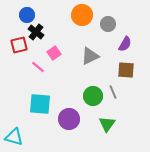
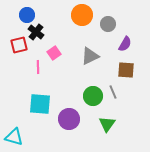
pink line: rotated 48 degrees clockwise
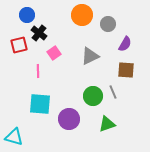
black cross: moved 3 px right, 1 px down
pink line: moved 4 px down
green triangle: rotated 36 degrees clockwise
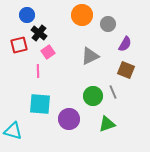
pink square: moved 6 px left, 1 px up
brown square: rotated 18 degrees clockwise
cyan triangle: moved 1 px left, 6 px up
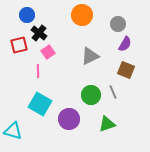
gray circle: moved 10 px right
green circle: moved 2 px left, 1 px up
cyan square: rotated 25 degrees clockwise
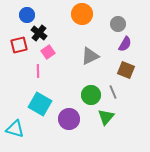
orange circle: moved 1 px up
green triangle: moved 1 px left, 7 px up; rotated 30 degrees counterclockwise
cyan triangle: moved 2 px right, 2 px up
